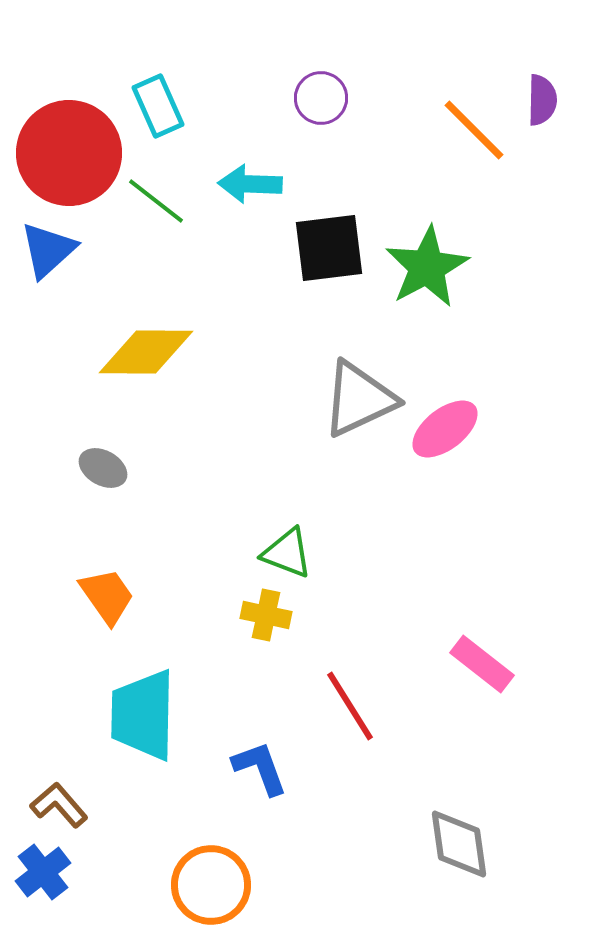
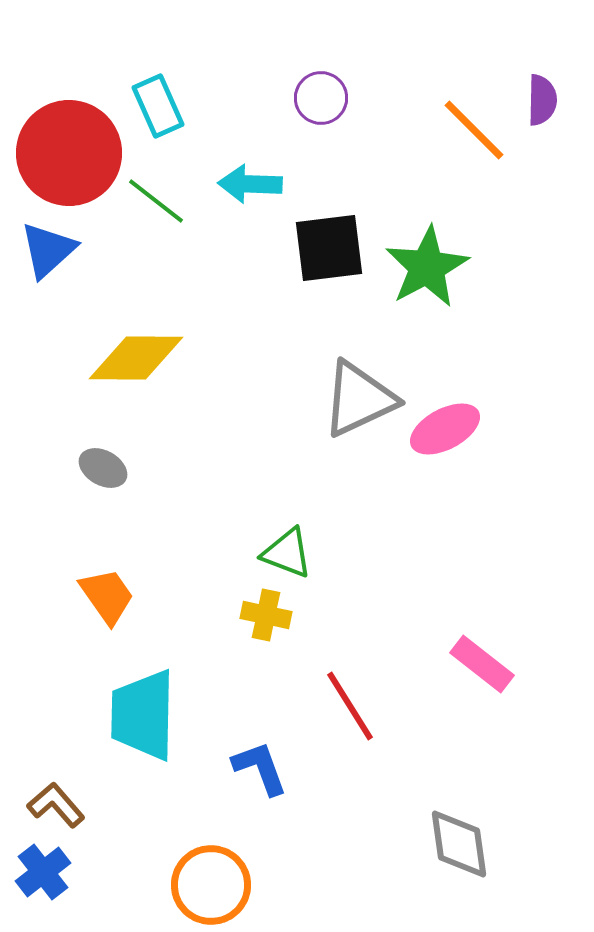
yellow diamond: moved 10 px left, 6 px down
pink ellipse: rotated 10 degrees clockwise
brown L-shape: moved 3 px left
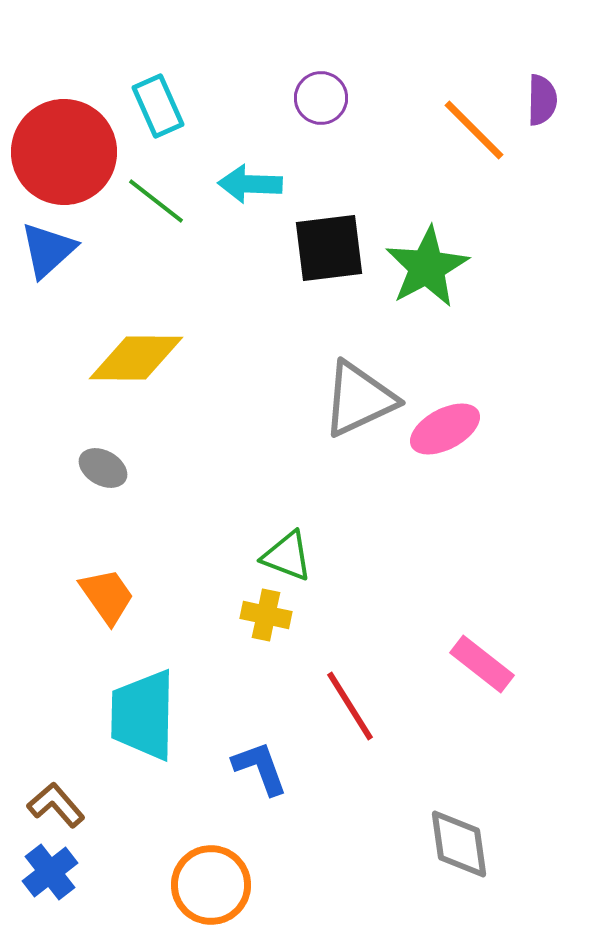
red circle: moved 5 px left, 1 px up
green triangle: moved 3 px down
blue cross: moved 7 px right
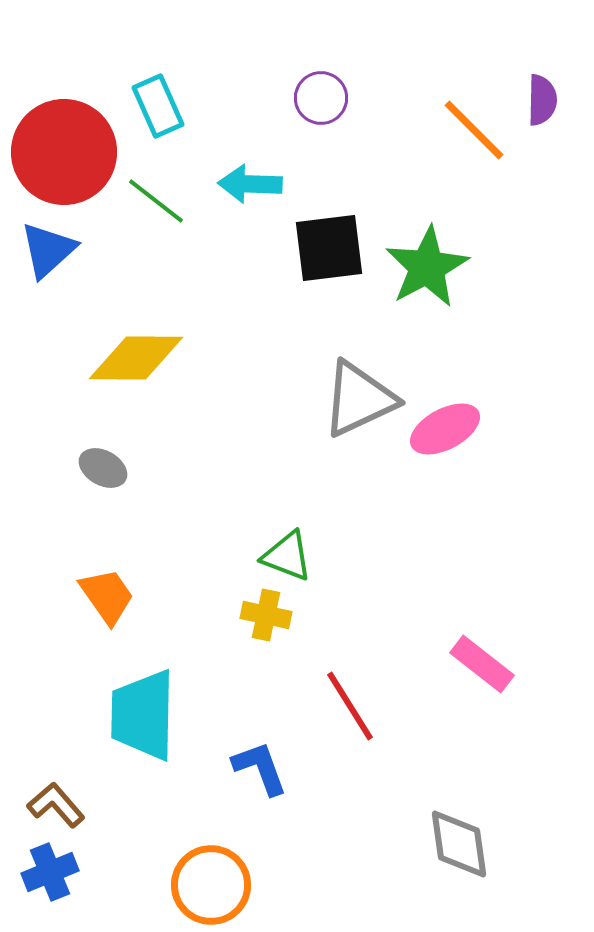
blue cross: rotated 16 degrees clockwise
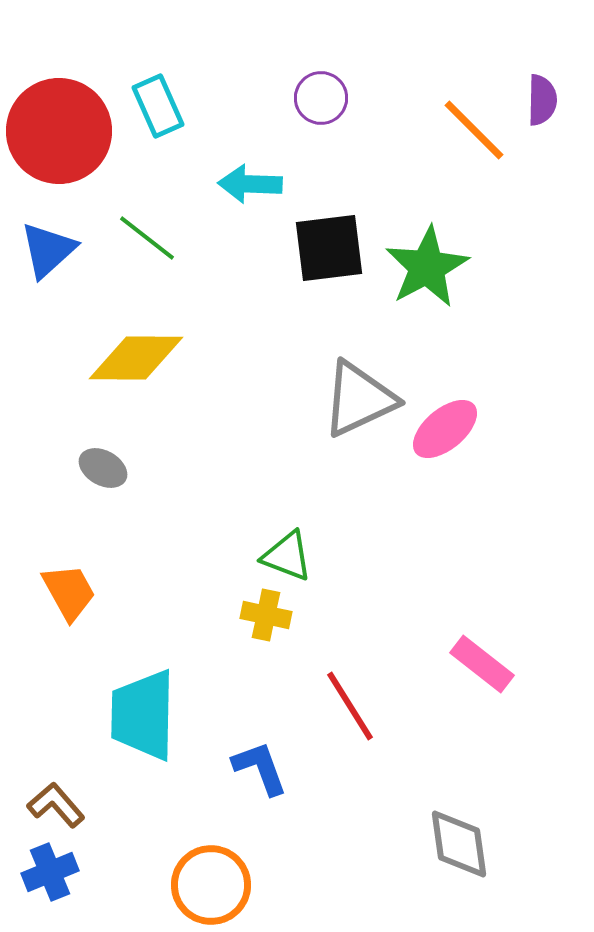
red circle: moved 5 px left, 21 px up
green line: moved 9 px left, 37 px down
pink ellipse: rotated 12 degrees counterclockwise
orange trapezoid: moved 38 px left, 4 px up; rotated 6 degrees clockwise
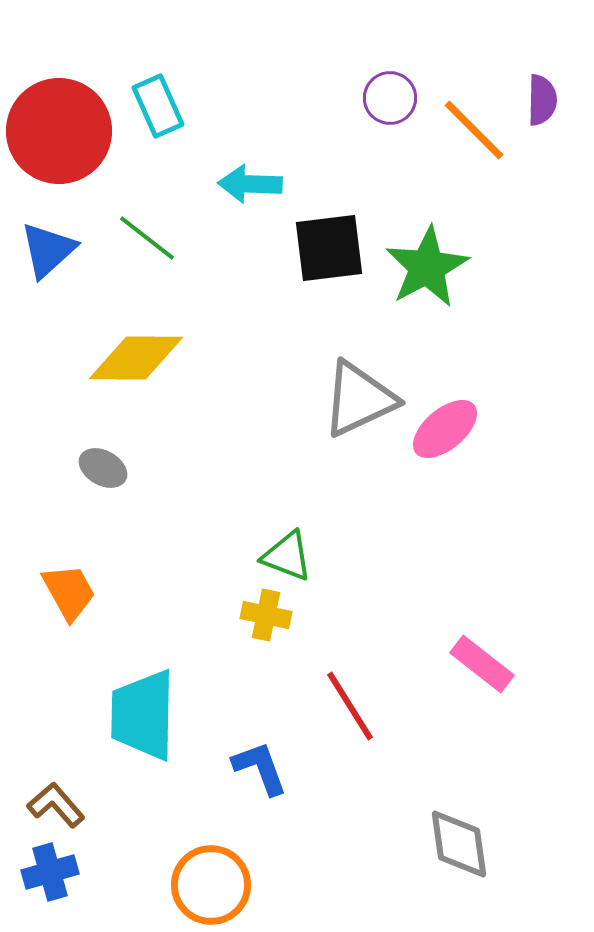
purple circle: moved 69 px right
blue cross: rotated 6 degrees clockwise
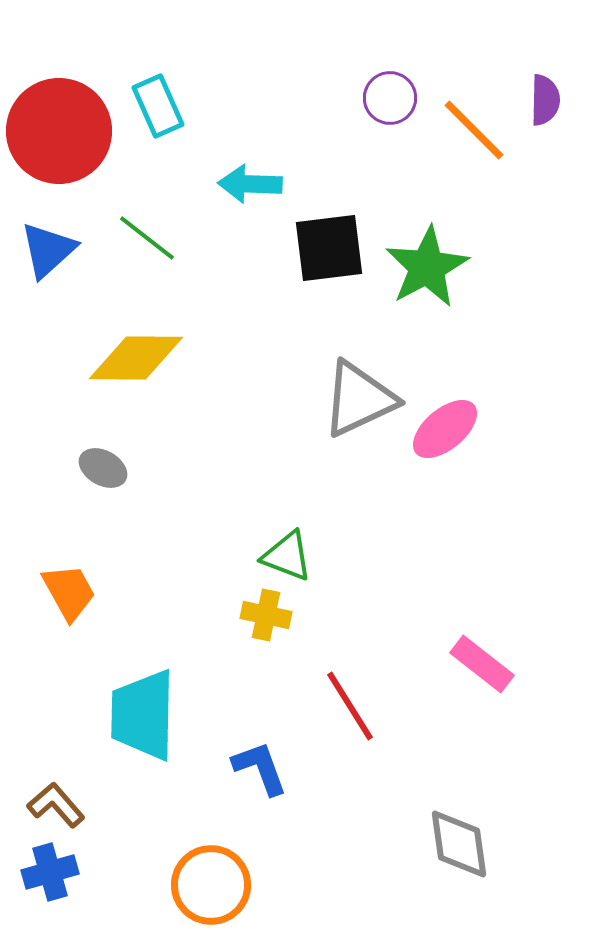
purple semicircle: moved 3 px right
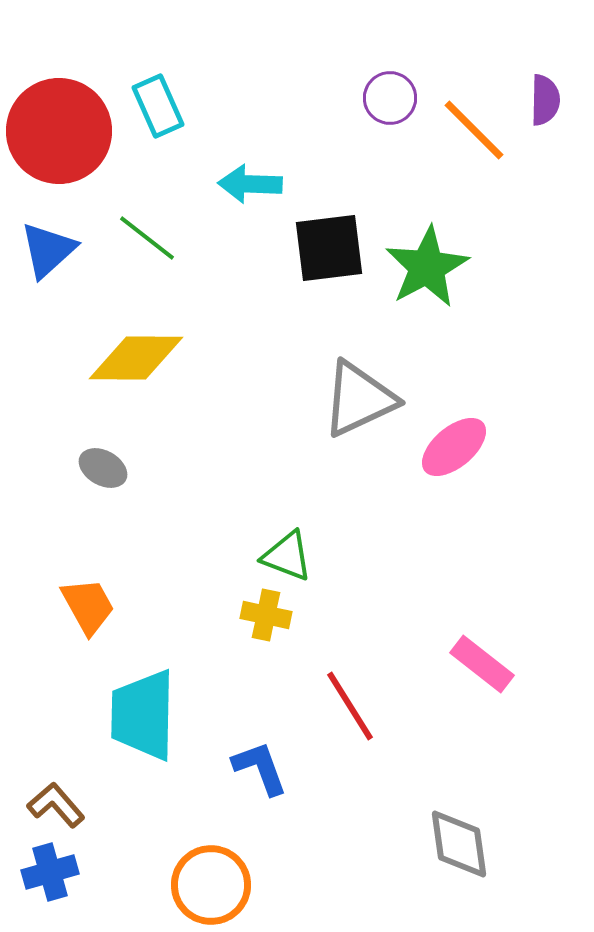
pink ellipse: moved 9 px right, 18 px down
orange trapezoid: moved 19 px right, 14 px down
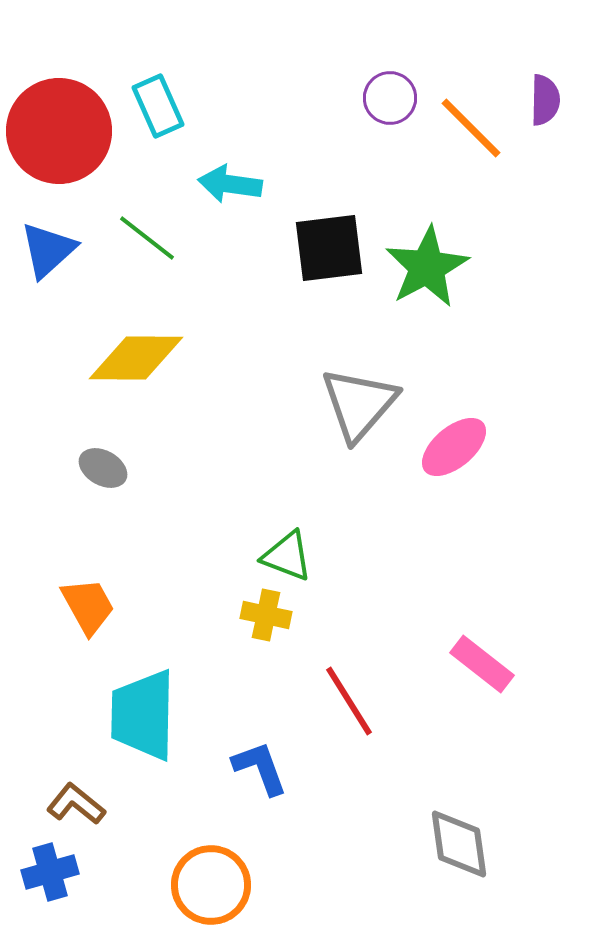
orange line: moved 3 px left, 2 px up
cyan arrow: moved 20 px left; rotated 6 degrees clockwise
gray triangle: moved 5 px down; rotated 24 degrees counterclockwise
red line: moved 1 px left, 5 px up
brown L-shape: moved 20 px right, 1 px up; rotated 10 degrees counterclockwise
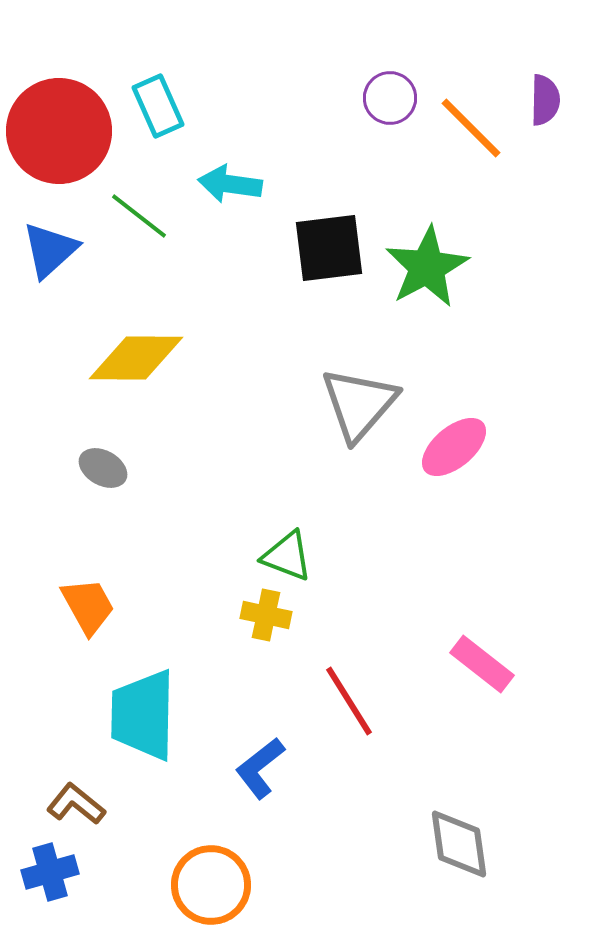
green line: moved 8 px left, 22 px up
blue triangle: moved 2 px right
blue L-shape: rotated 108 degrees counterclockwise
